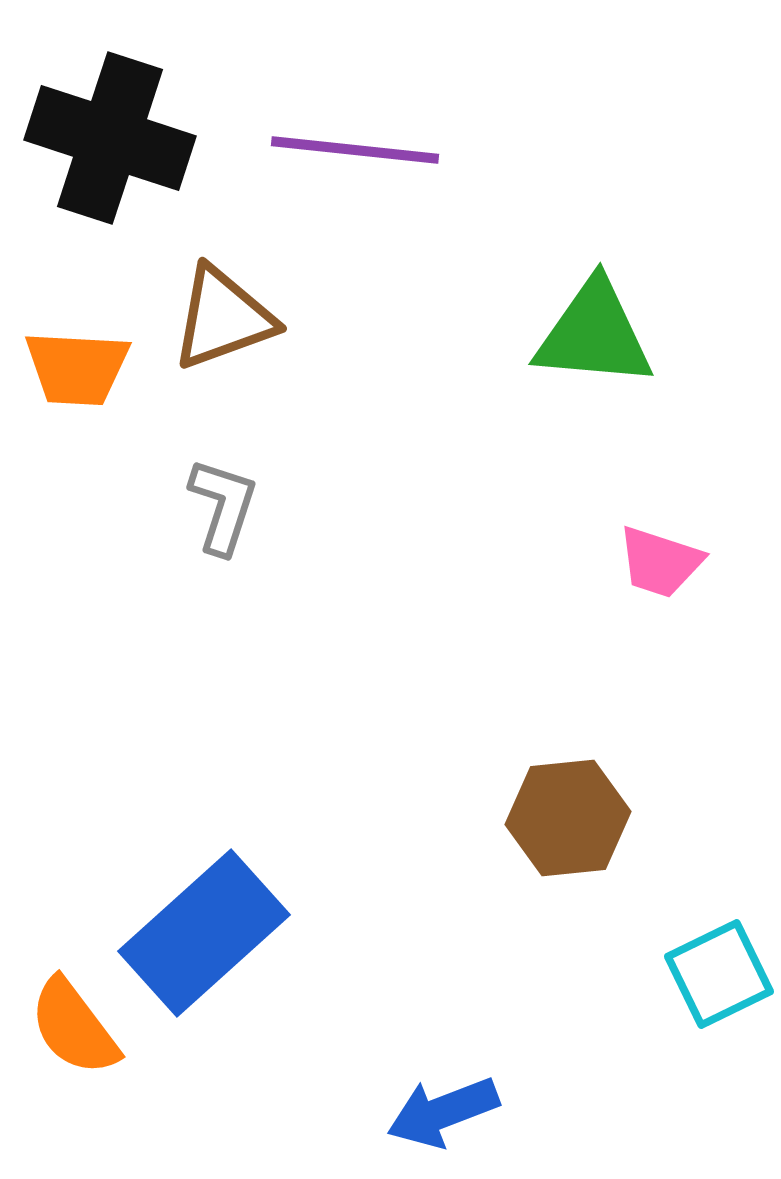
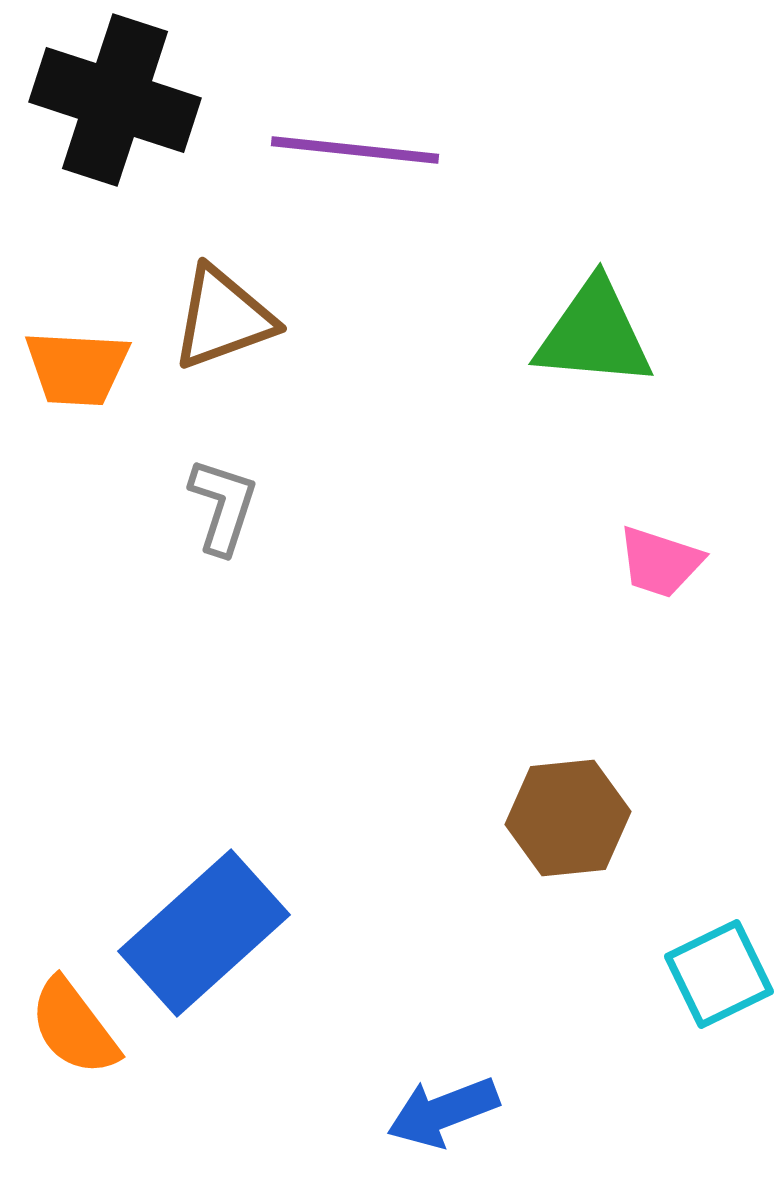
black cross: moved 5 px right, 38 px up
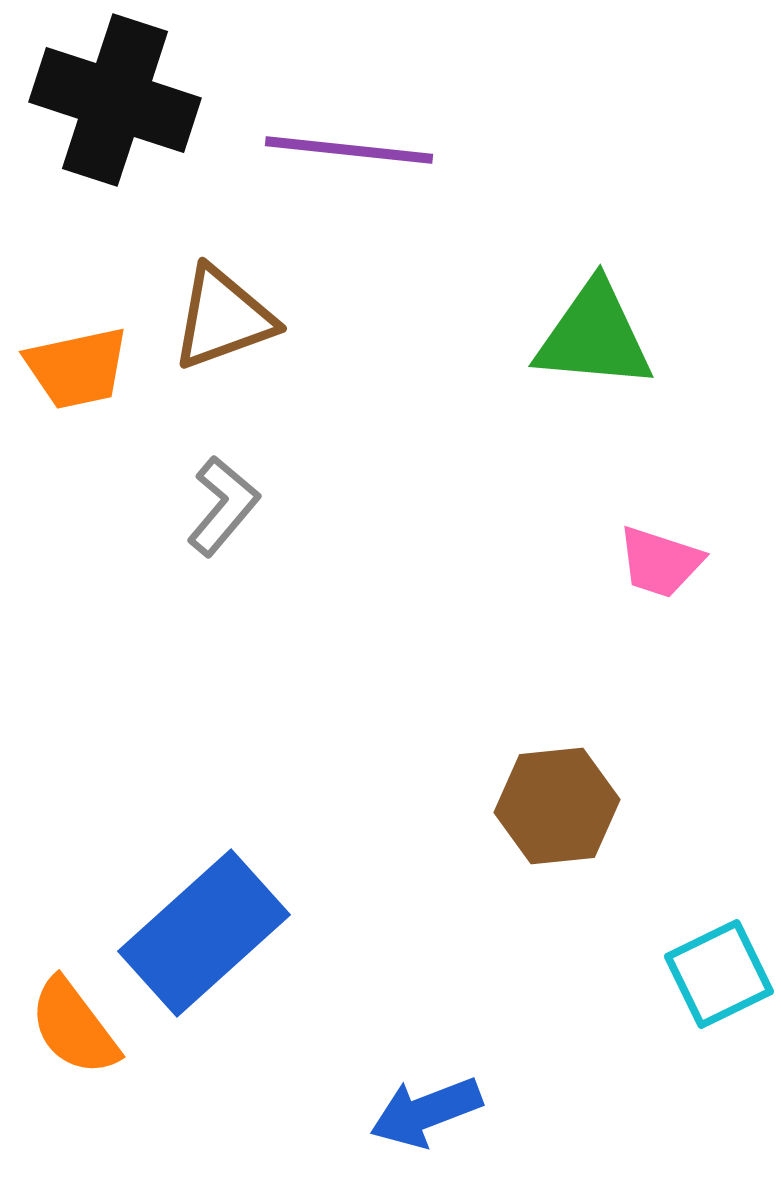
purple line: moved 6 px left
green triangle: moved 2 px down
orange trapezoid: rotated 15 degrees counterclockwise
gray L-shape: rotated 22 degrees clockwise
brown hexagon: moved 11 px left, 12 px up
blue arrow: moved 17 px left
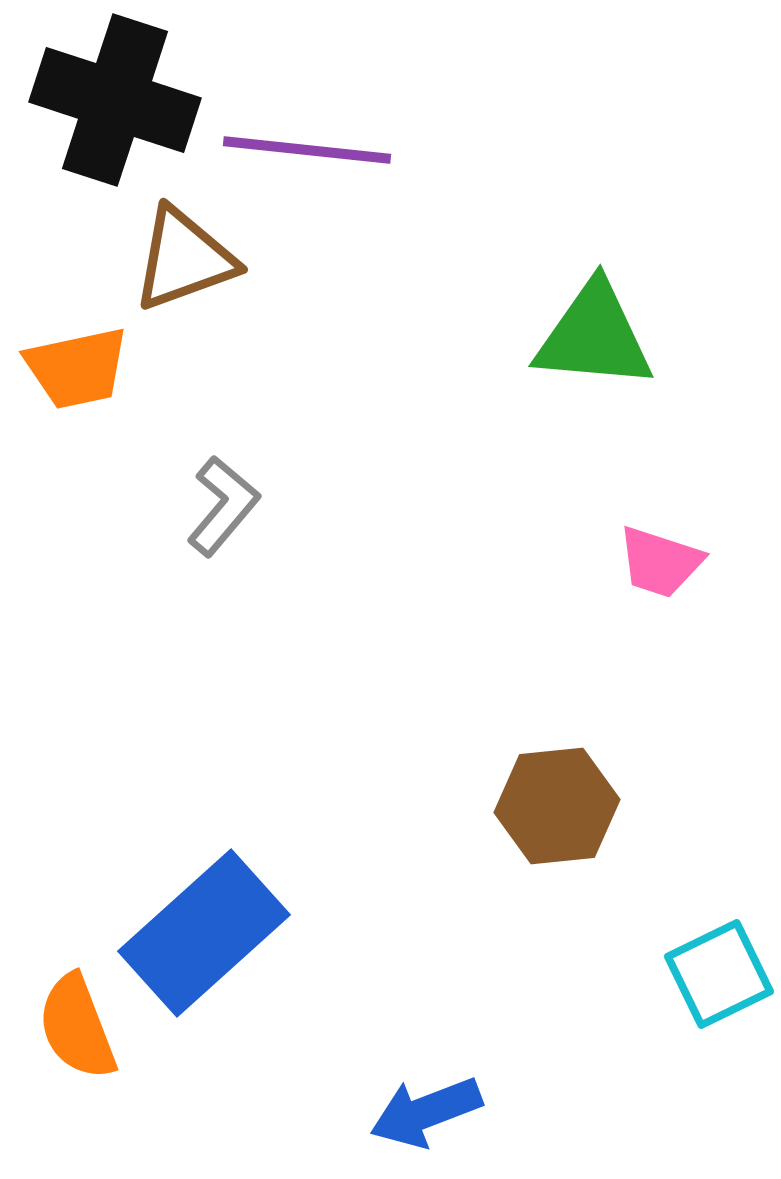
purple line: moved 42 px left
brown triangle: moved 39 px left, 59 px up
orange semicircle: moved 3 px right; rotated 16 degrees clockwise
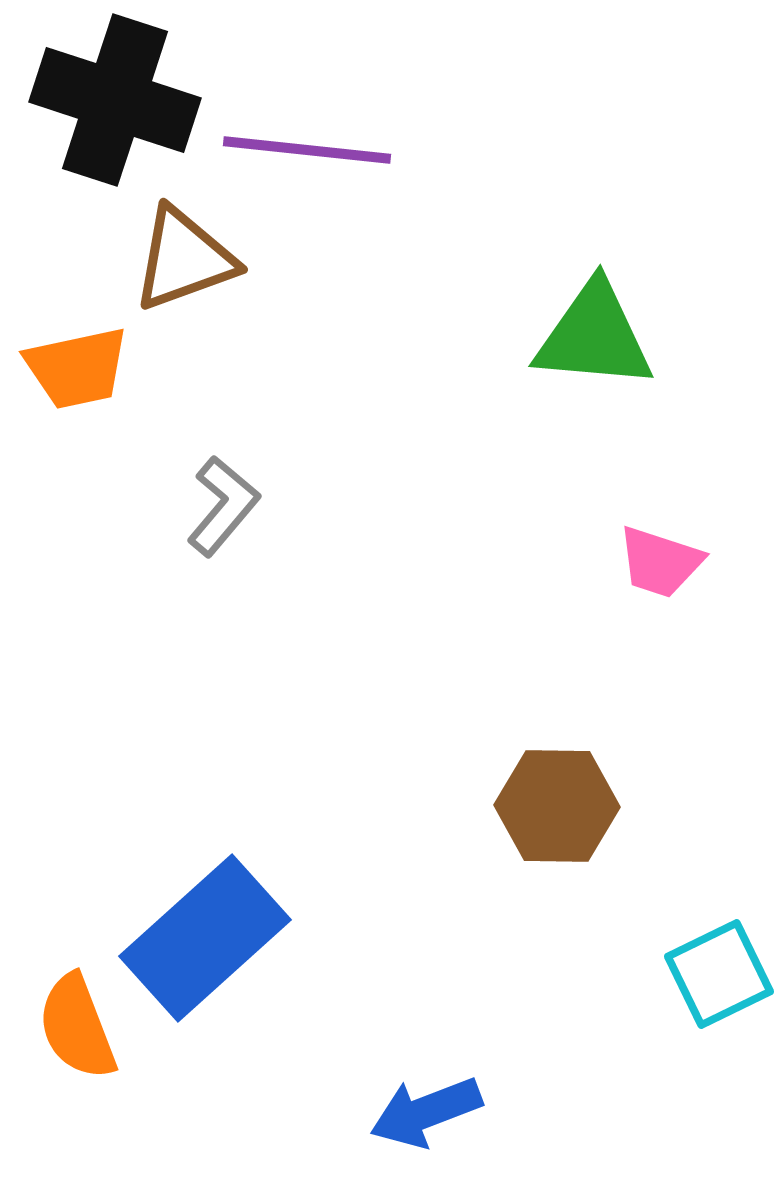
brown hexagon: rotated 7 degrees clockwise
blue rectangle: moved 1 px right, 5 px down
